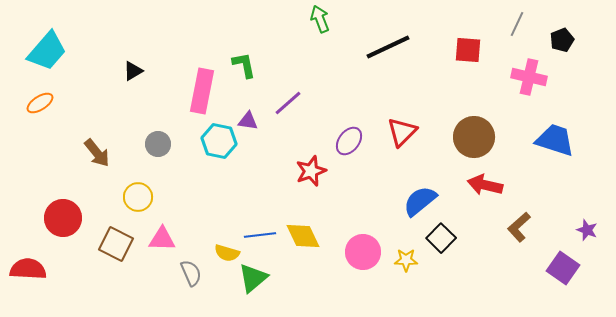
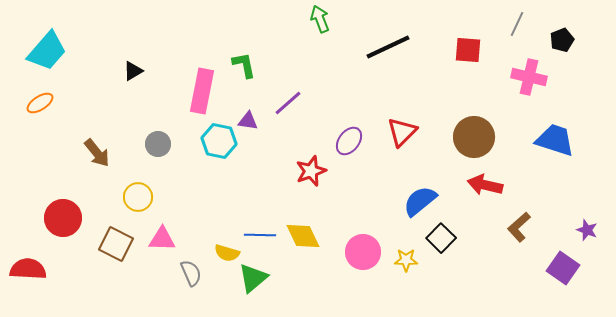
blue line: rotated 8 degrees clockwise
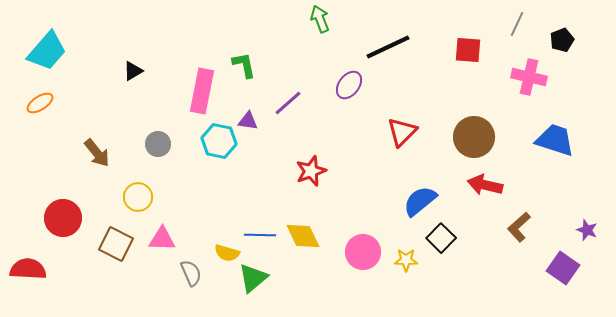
purple ellipse: moved 56 px up
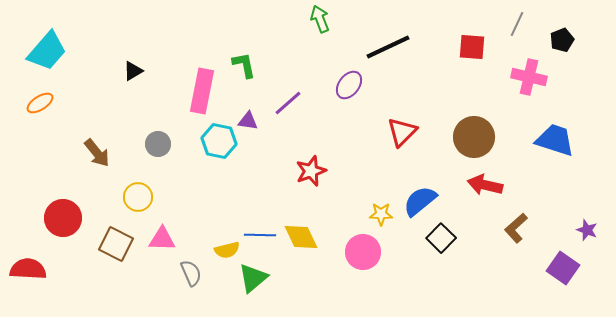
red square: moved 4 px right, 3 px up
brown L-shape: moved 3 px left, 1 px down
yellow diamond: moved 2 px left, 1 px down
yellow semicircle: moved 3 px up; rotated 30 degrees counterclockwise
yellow star: moved 25 px left, 46 px up
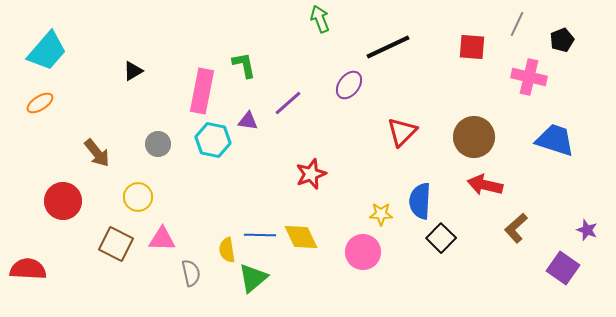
cyan hexagon: moved 6 px left, 1 px up
red star: moved 3 px down
blue semicircle: rotated 48 degrees counterclockwise
red circle: moved 17 px up
yellow semicircle: rotated 95 degrees clockwise
gray semicircle: rotated 12 degrees clockwise
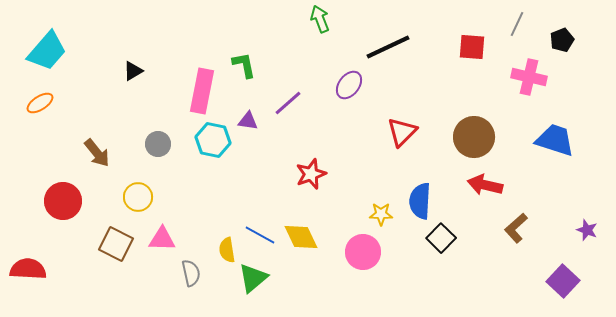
blue line: rotated 28 degrees clockwise
purple square: moved 13 px down; rotated 8 degrees clockwise
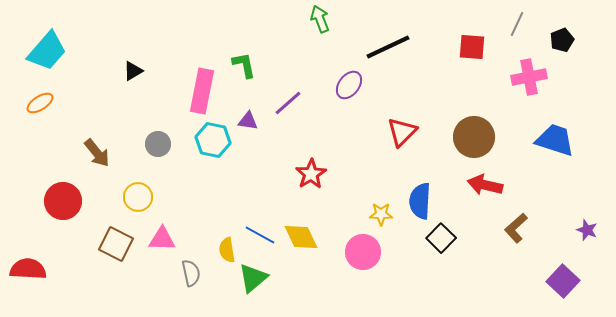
pink cross: rotated 24 degrees counterclockwise
red star: rotated 12 degrees counterclockwise
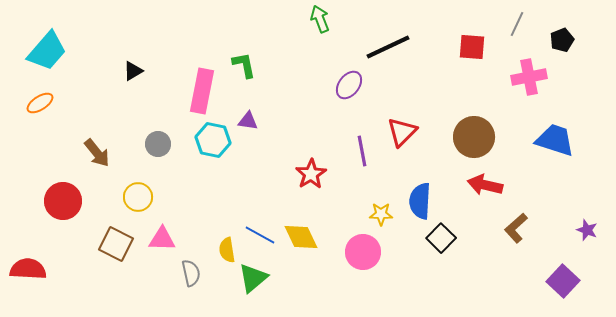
purple line: moved 74 px right, 48 px down; rotated 60 degrees counterclockwise
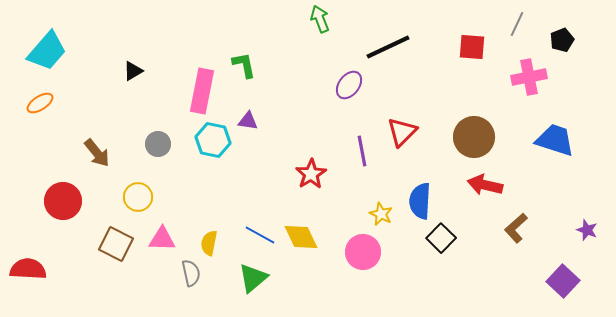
yellow star: rotated 25 degrees clockwise
yellow semicircle: moved 18 px left, 7 px up; rotated 20 degrees clockwise
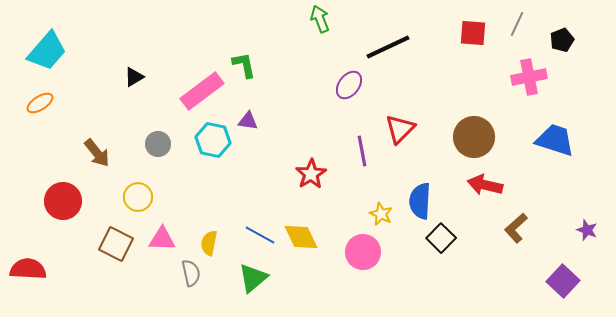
red square: moved 1 px right, 14 px up
black triangle: moved 1 px right, 6 px down
pink rectangle: rotated 42 degrees clockwise
red triangle: moved 2 px left, 3 px up
